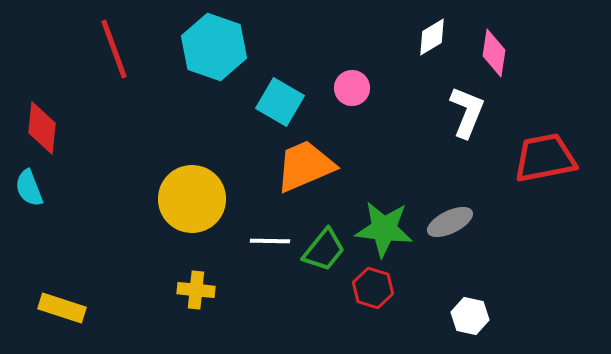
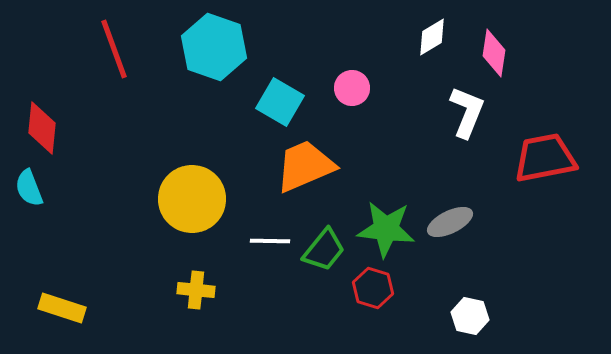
green star: moved 2 px right
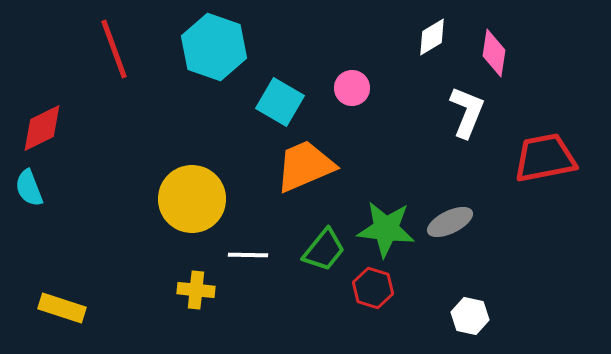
red diamond: rotated 58 degrees clockwise
white line: moved 22 px left, 14 px down
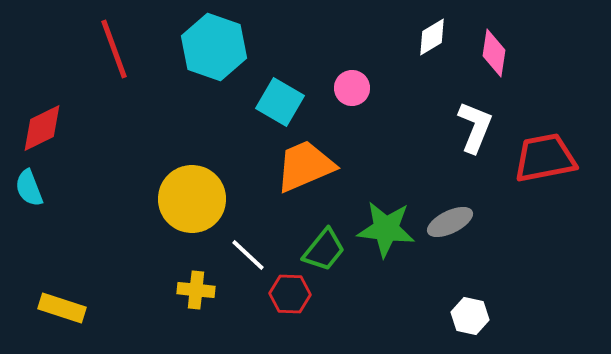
white L-shape: moved 8 px right, 15 px down
white line: rotated 42 degrees clockwise
red hexagon: moved 83 px left, 6 px down; rotated 15 degrees counterclockwise
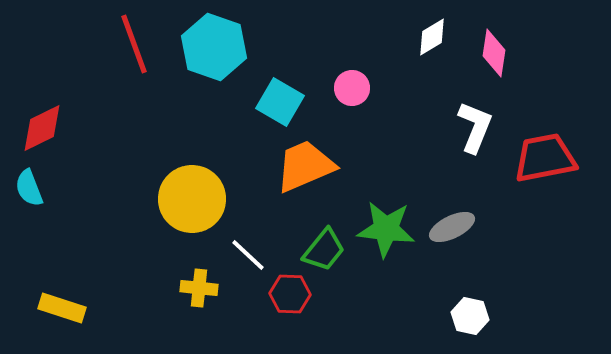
red line: moved 20 px right, 5 px up
gray ellipse: moved 2 px right, 5 px down
yellow cross: moved 3 px right, 2 px up
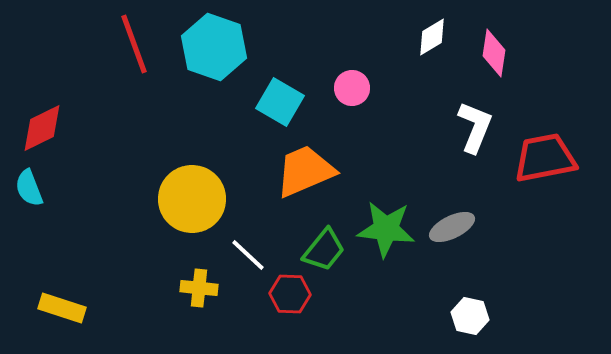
orange trapezoid: moved 5 px down
